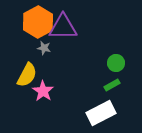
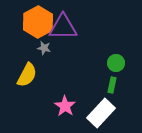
green rectangle: rotated 49 degrees counterclockwise
pink star: moved 22 px right, 15 px down
white rectangle: rotated 20 degrees counterclockwise
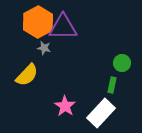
green circle: moved 6 px right
yellow semicircle: rotated 15 degrees clockwise
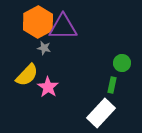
pink star: moved 17 px left, 19 px up
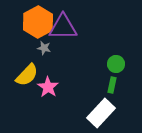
green circle: moved 6 px left, 1 px down
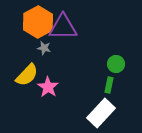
green rectangle: moved 3 px left
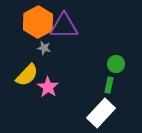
purple triangle: moved 1 px right, 1 px up
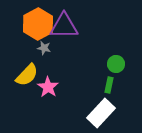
orange hexagon: moved 2 px down
